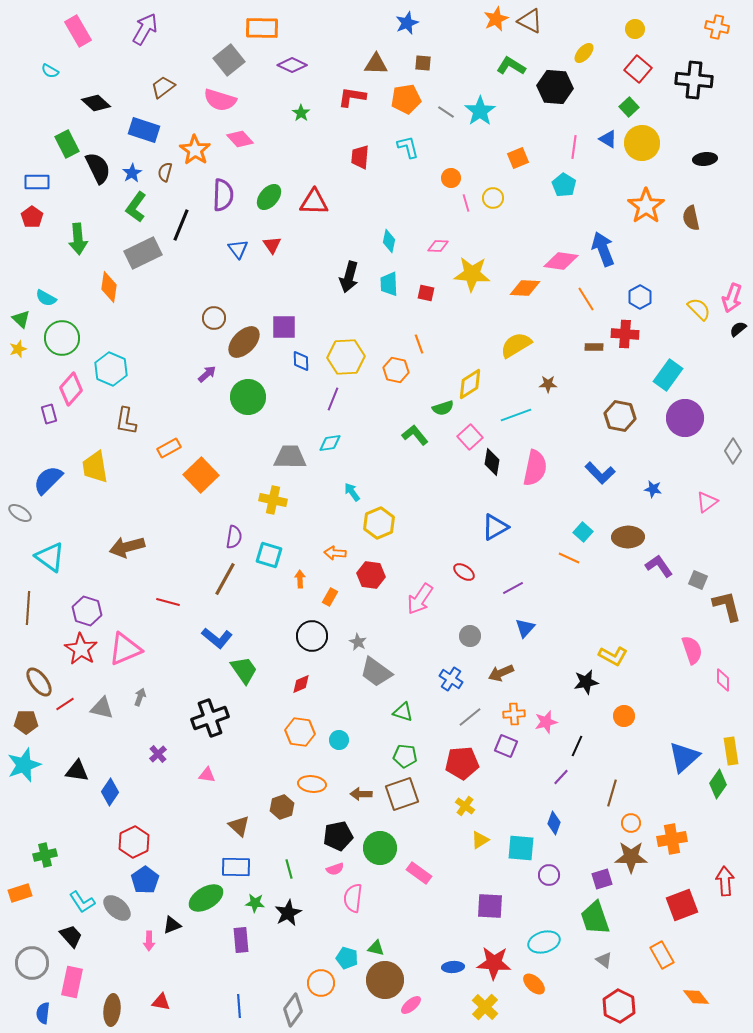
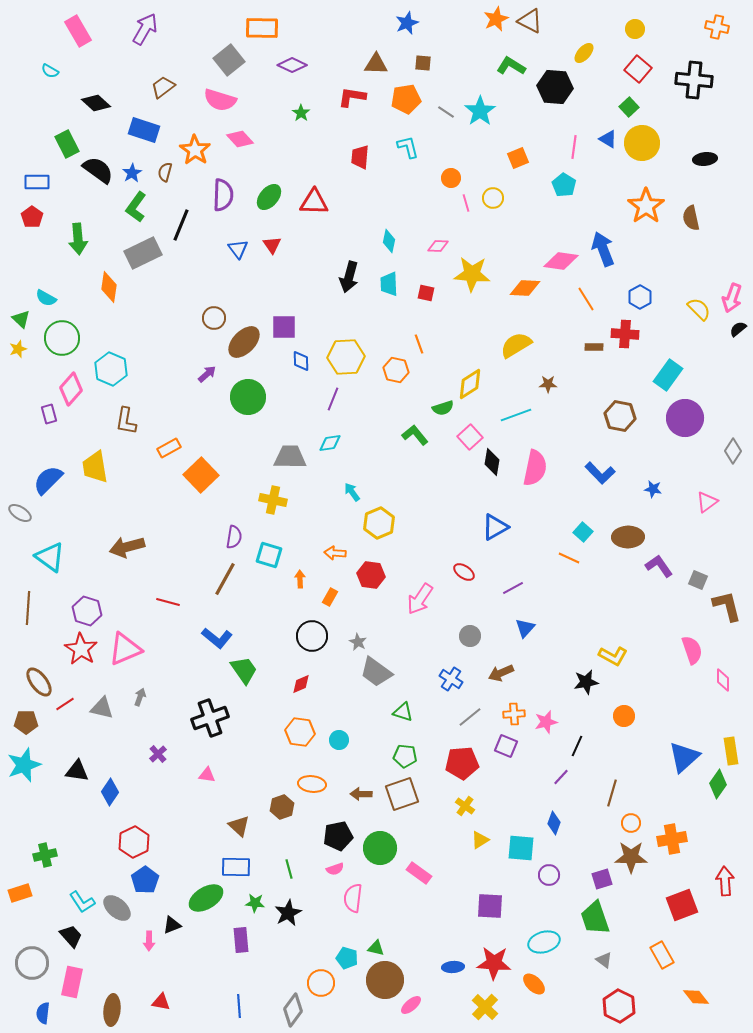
black semicircle at (98, 168): moved 2 px down; rotated 28 degrees counterclockwise
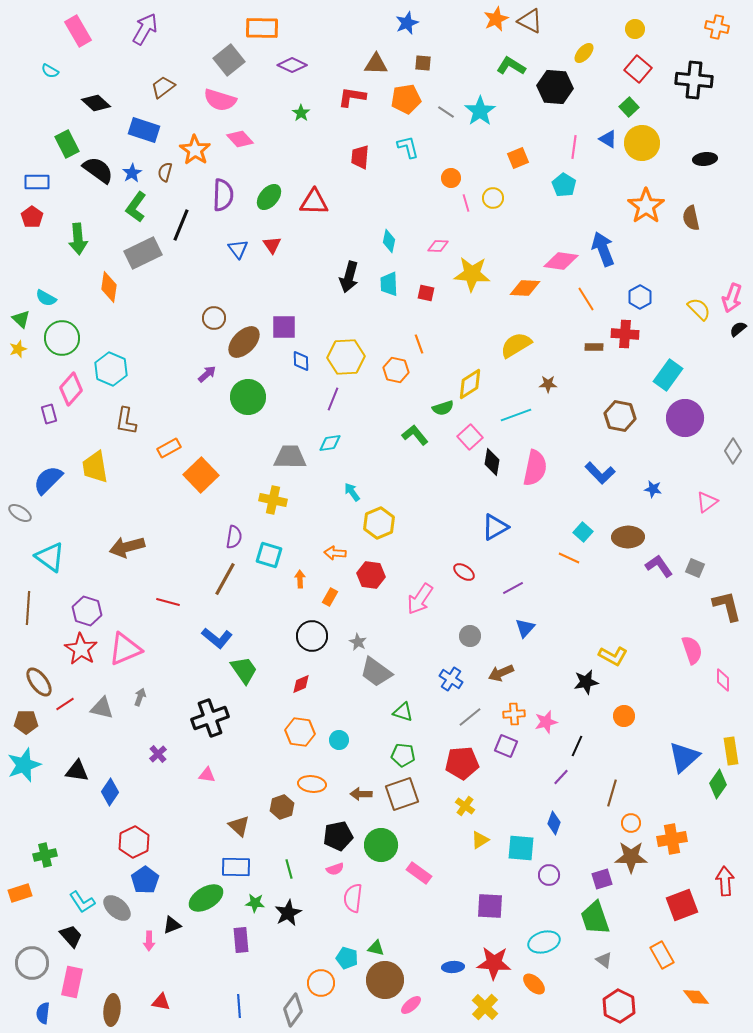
gray square at (698, 580): moved 3 px left, 12 px up
green pentagon at (405, 756): moved 2 px left, 1 px up
green circle at (380, 848): moved 1 px right, 3 px up
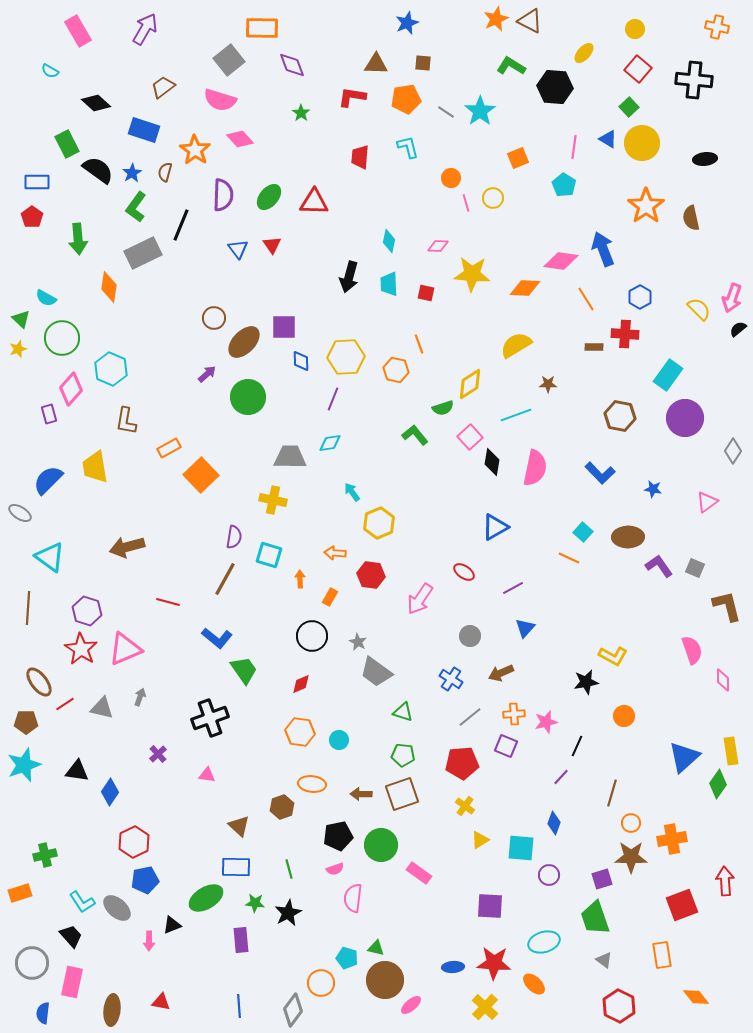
purple diamond at (292, 65): rotated 44 degrees clockwise
blue pentagon at (145, 880): rotated 24 degrees clockwise
orange rectangle at (662, 955): rotated 20 degrees clockwise
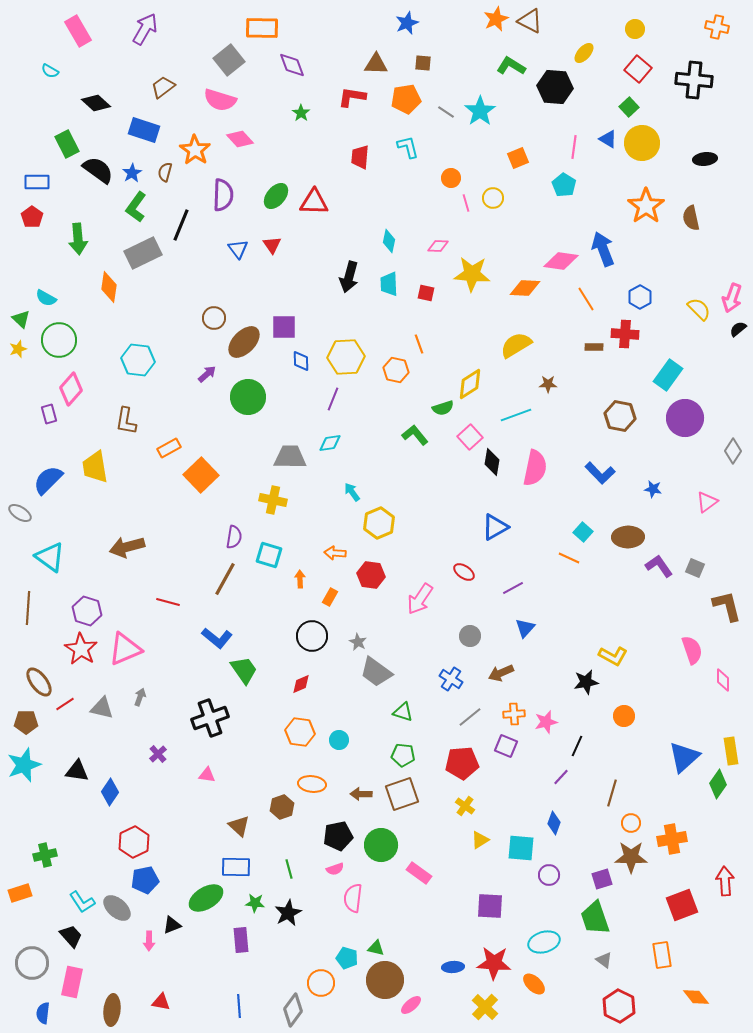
green ellipse at (269, 197): moved 7 px right, 1 px up
green circle at (62, 338): moved 3 px left, 2 px down
cyan hexagon at (111, 369): moved 27 px right, 9 px up; rotated 16 degrees counterclockwise
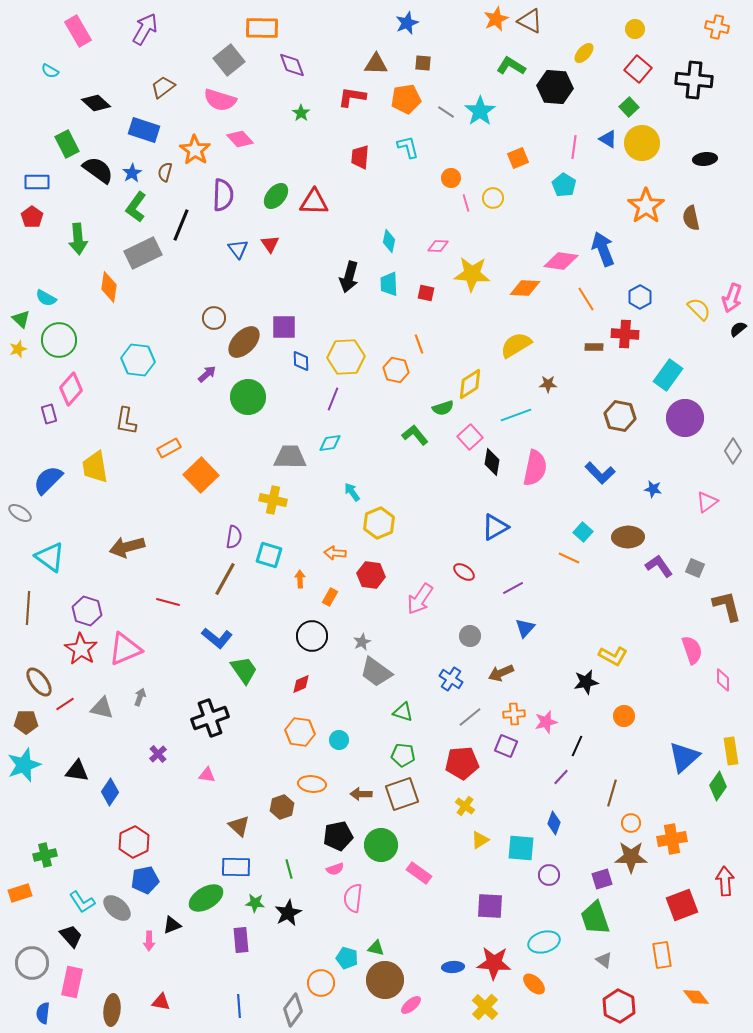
red triangle at (272, 245): moved 2 px left, 1 px up
gray star at (358, 642): moved 4 px right; rotated 18 degrees clockwise
green diamond at (718, 784): moved 2 px down
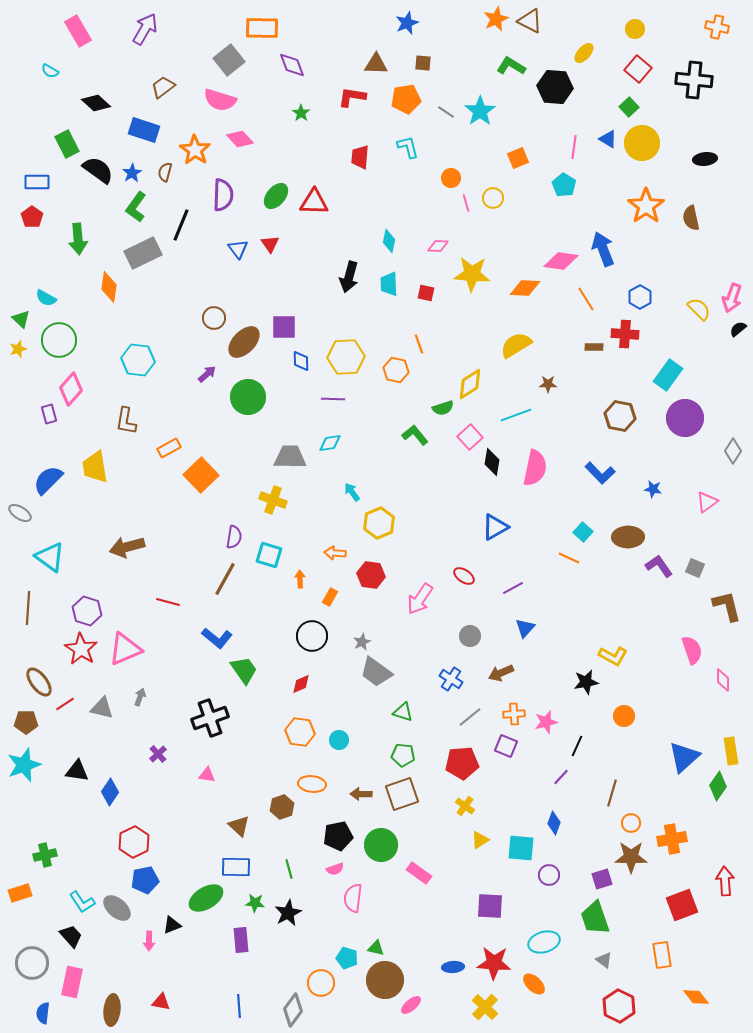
purple line at (333, 399): rotated 70 degrees clockwise
yellow cross at (273, 500): rotated 8 degrees clockwise
red ellipse at (464, 572): moved 4 px down
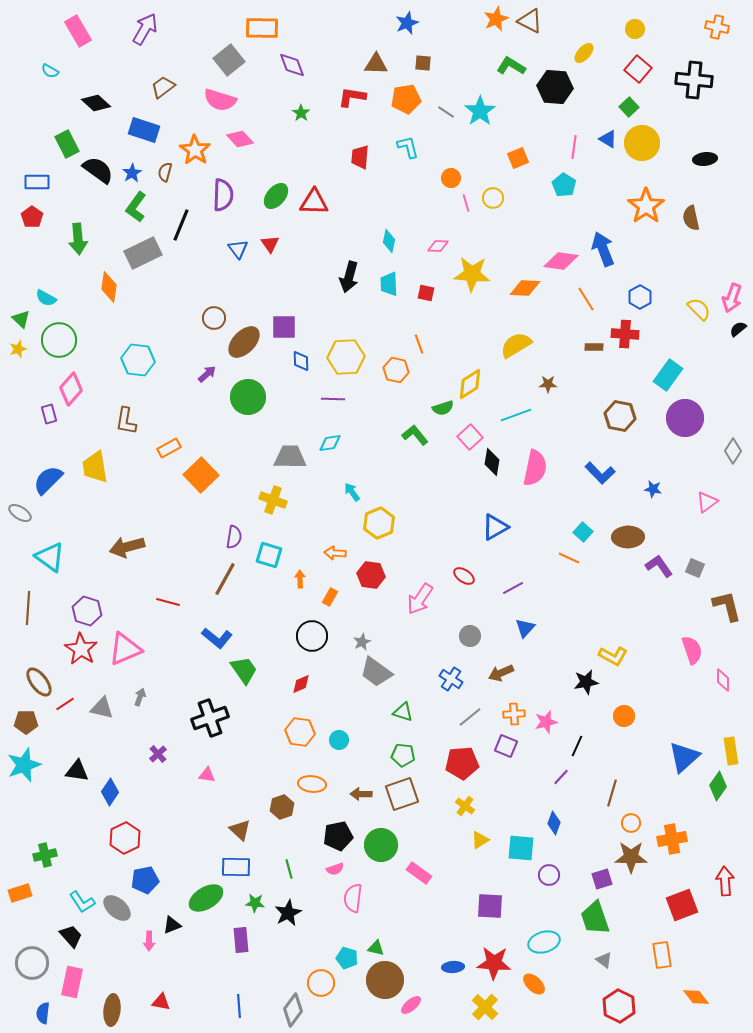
brown triangle at (239, 826): moved 1 px right, 4 px down
red hexagon at (134, 842): moved 9 px left, 4 px up
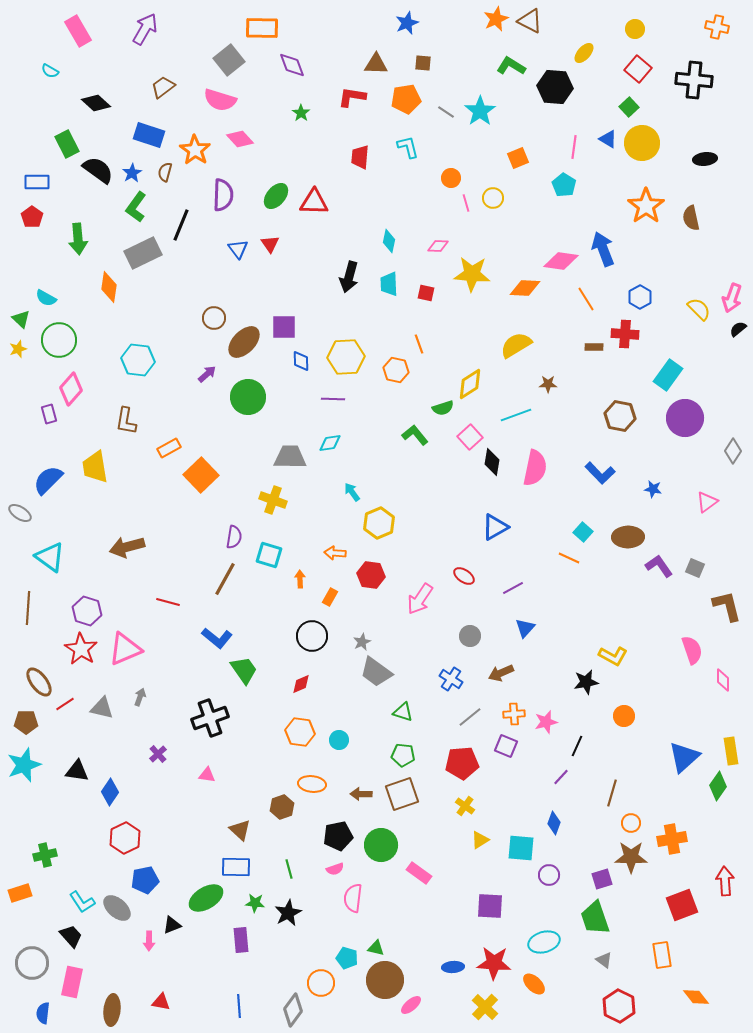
blue rectangle at (144, 130): moved 5 px right, 5 px down
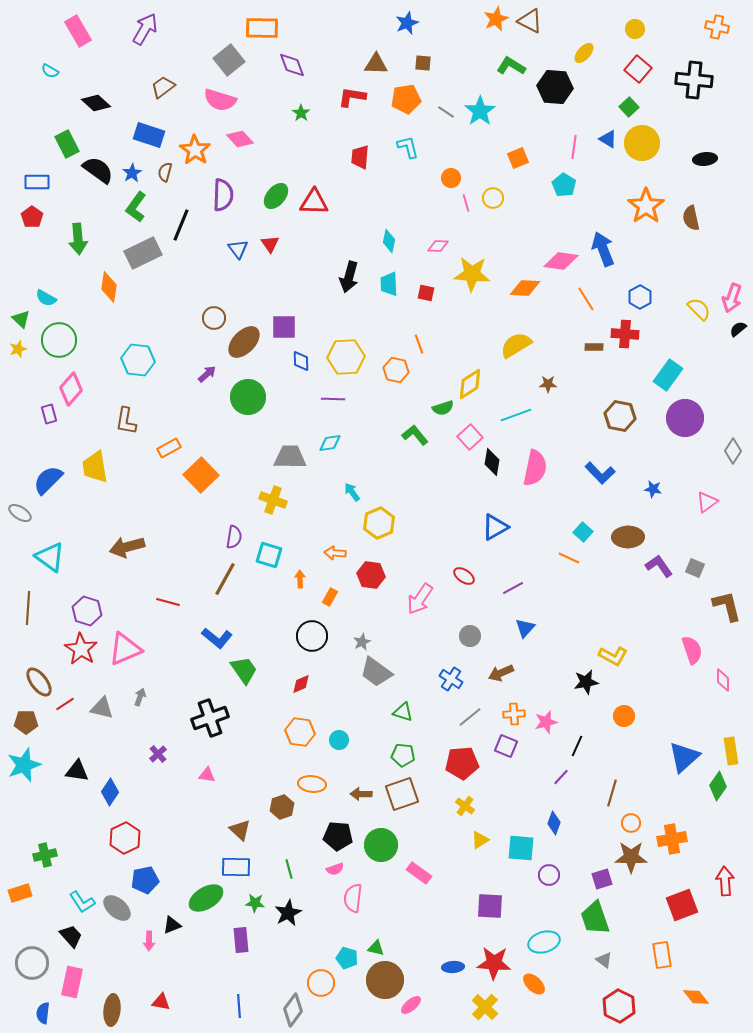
black pentagon at (338, 836): rotated 16 degrees clockwise
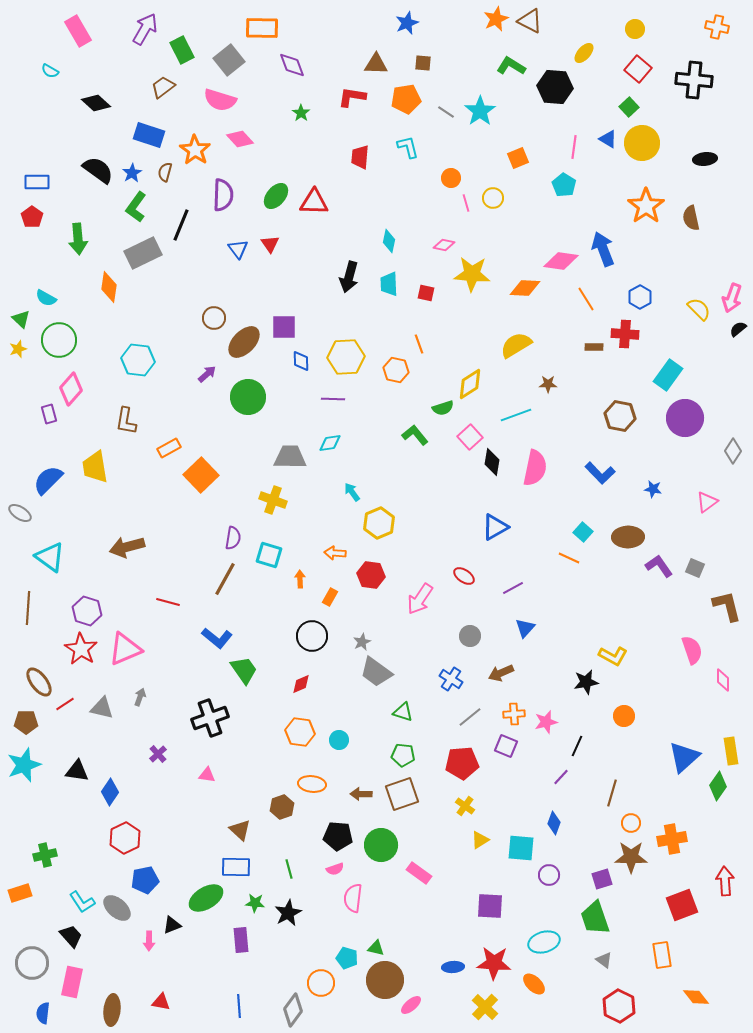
green rectangle at (67, 144): moved 115 px right, 94 px up
pink diamond at (438, 246): moved 6 px right, 1 px up; rotated 10 degrees clockwise
purple semicircle at (234, 537): moved 1 px left, 1 px down
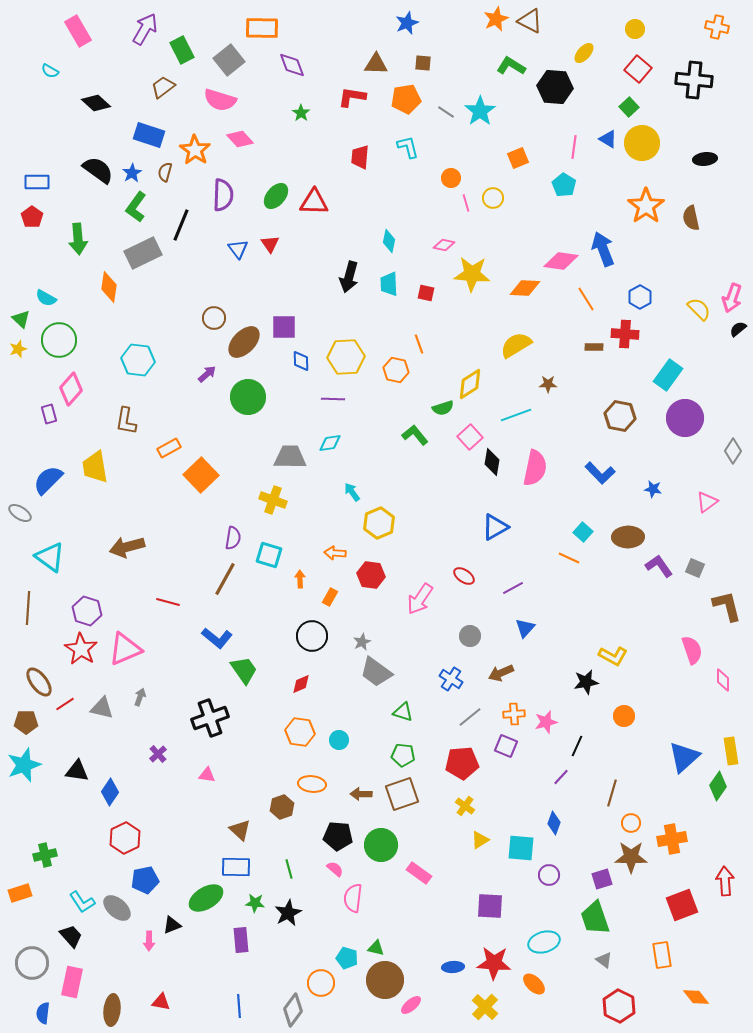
pink semicircle at (335, 869): rotated 120 degrees counterclockwise
